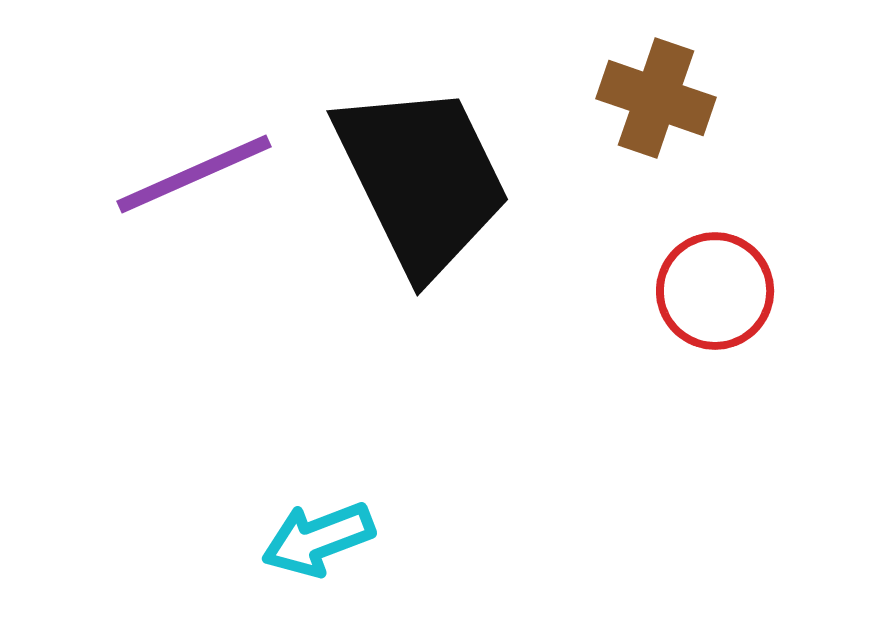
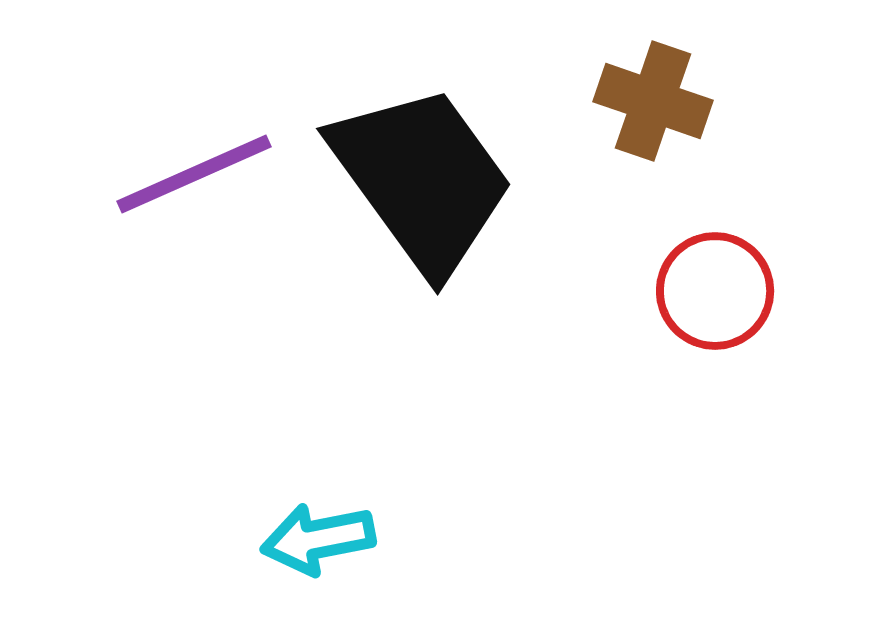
brown cross: moved 3 px left, 3 px down
black trapezoid: rotated 10 degrees counterclockwise
cyan arrow: rotated 10 degrees clockwise
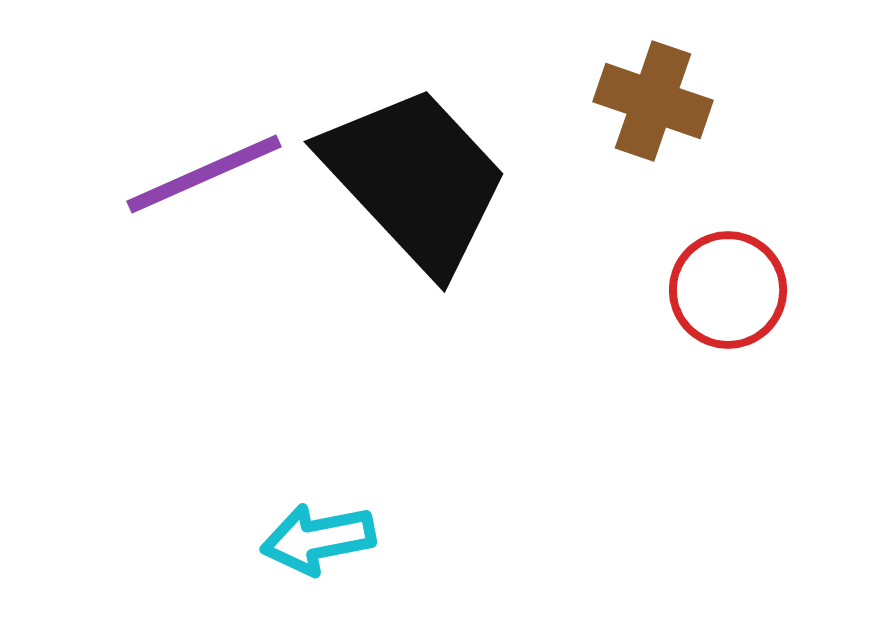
purple line: moved 10 px right
black trapezoid: moved 7 px left; rotated 7 degrees counterclockwise
red circle: moved 13 px right, 1 px up
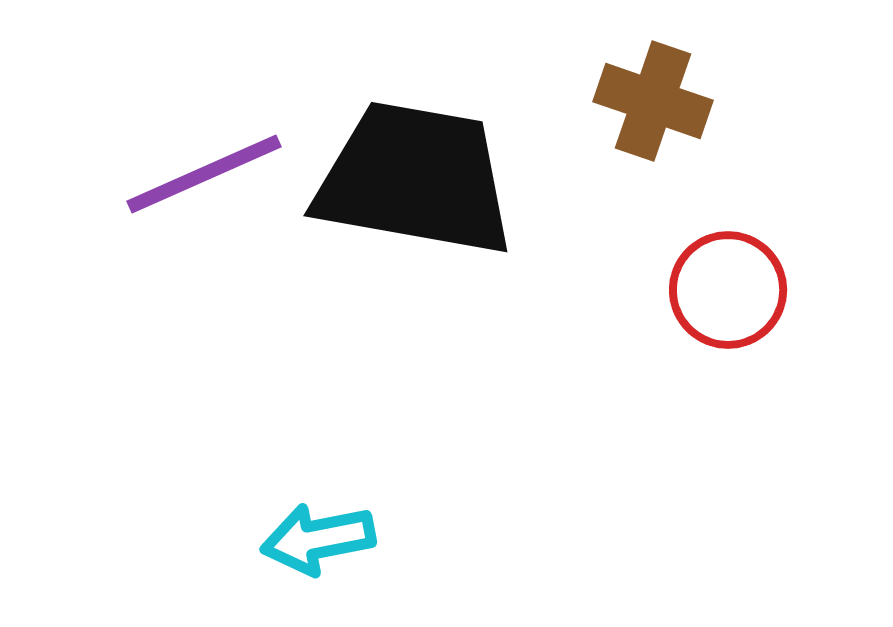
black trapezoid: rotated 37 degrees counterclockwise
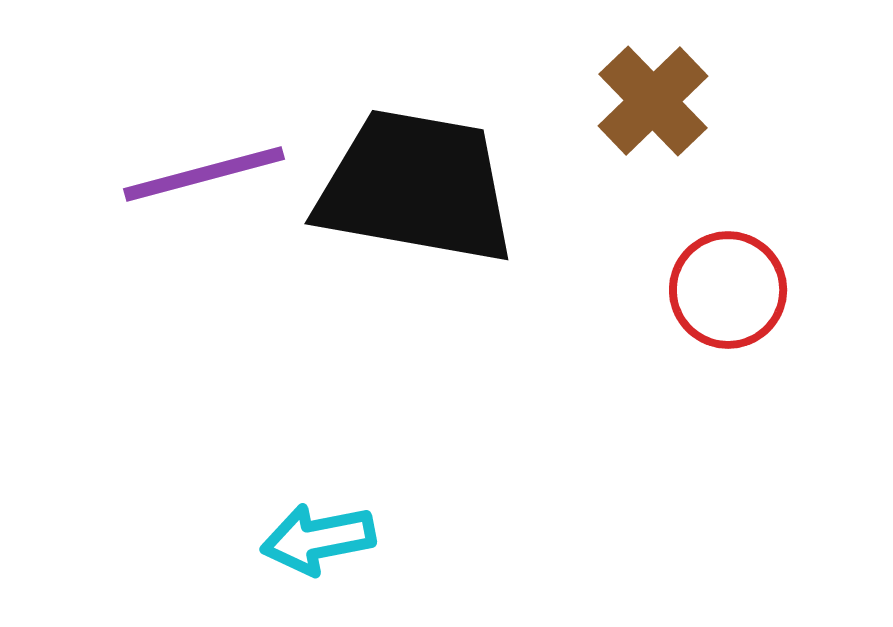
brown cross: rotated 27 degrees clockwise
purple line: rotated 9 degrees clockwise
black trapezoid: moved 1 px right, 8 px down
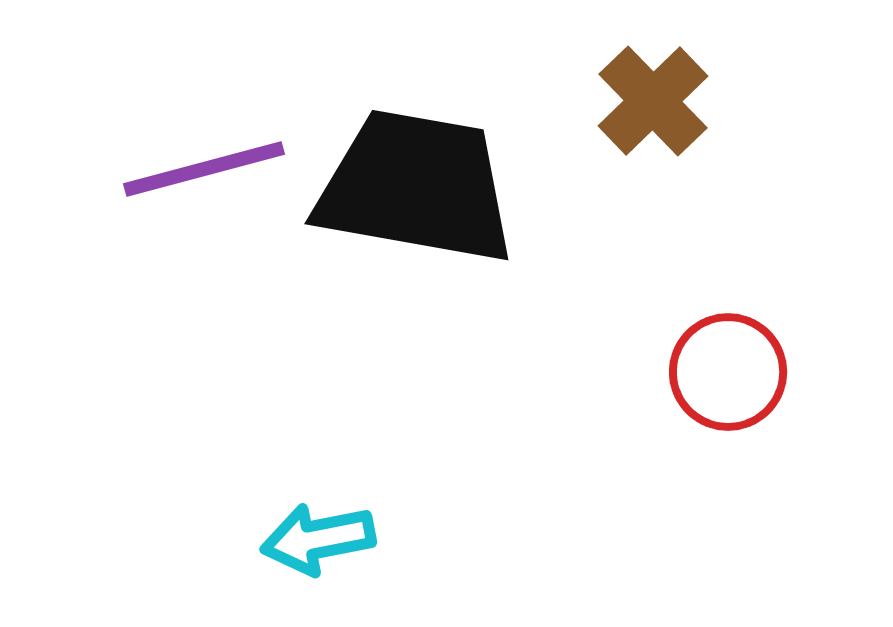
purple line: moved 5 px up
red circle: moved 82 px down
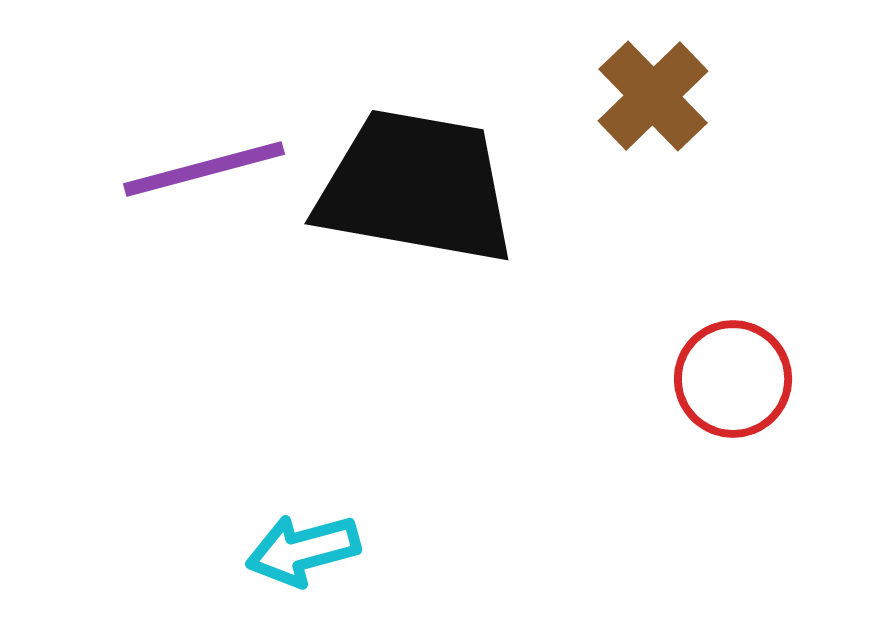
brown cross: moved 5 px up
red circle: moved 5 px right, 7 px down
cyan arrow: moved 15 px left, 11 px down; rotated 4 degrees counterclockwise
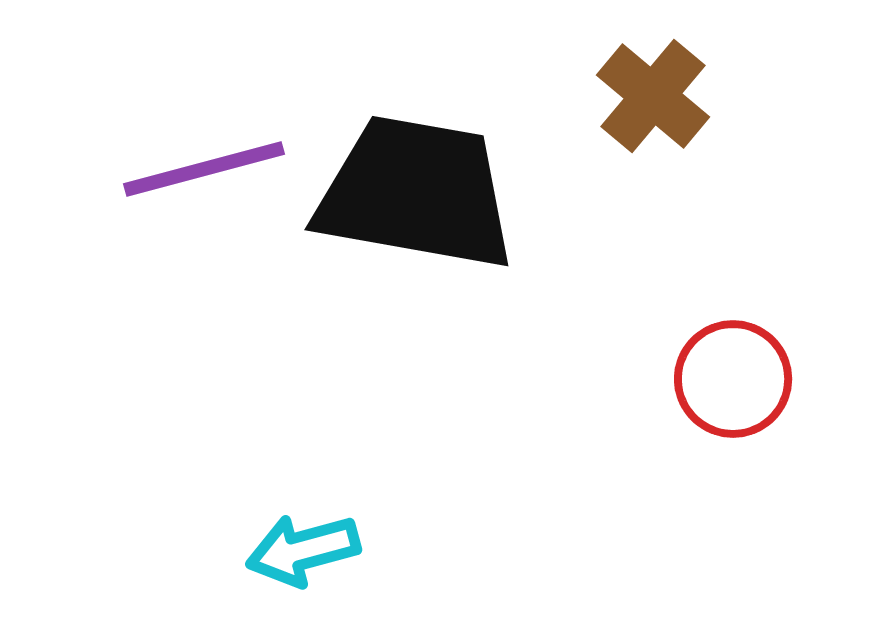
brown cross: rotated 6 degrees counterclockwise
black trapezoid: moved 6 px down
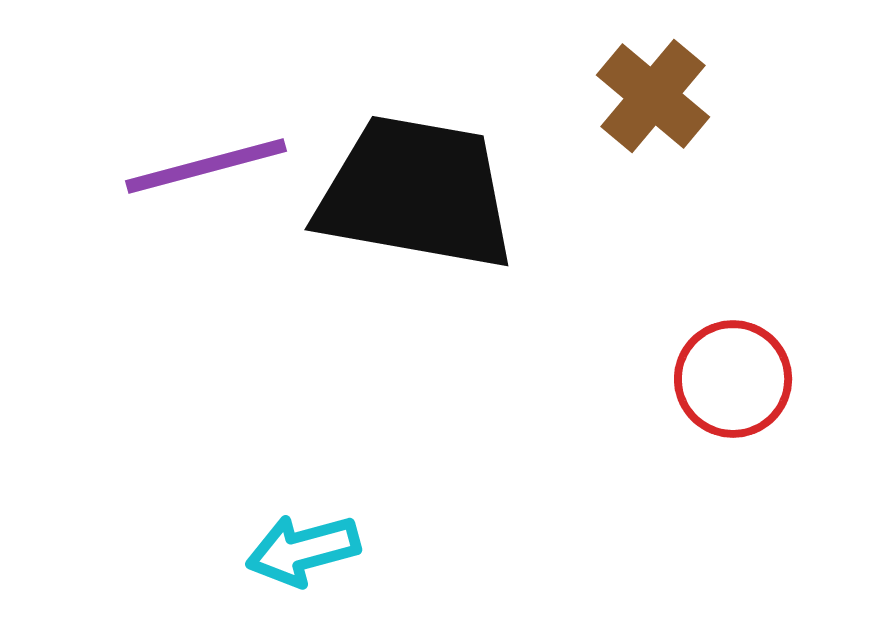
purple line: moved 2 px right, 3 px up
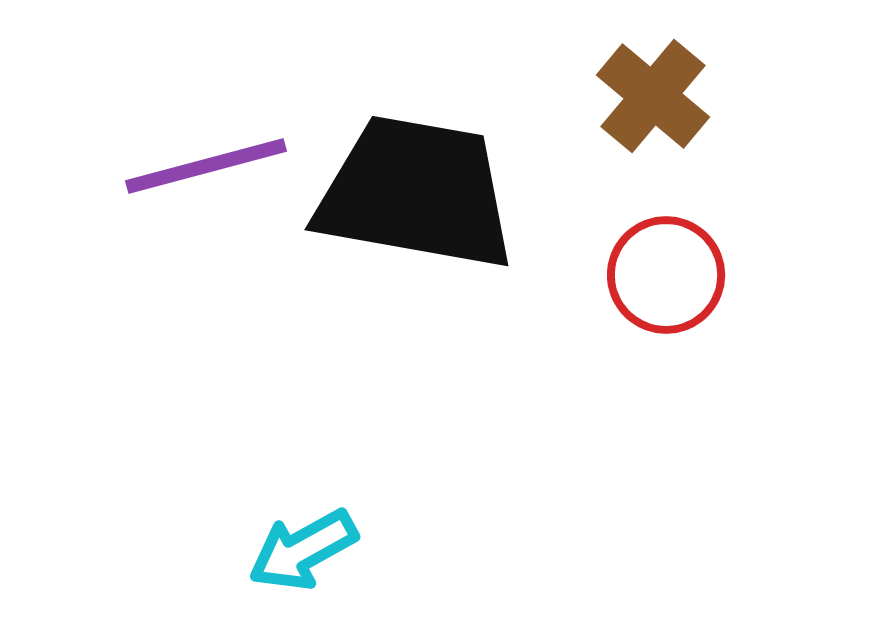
red circle: moved 67 px left, 104 px up
cyan arrow: rotated 14 degrees counterclockwise
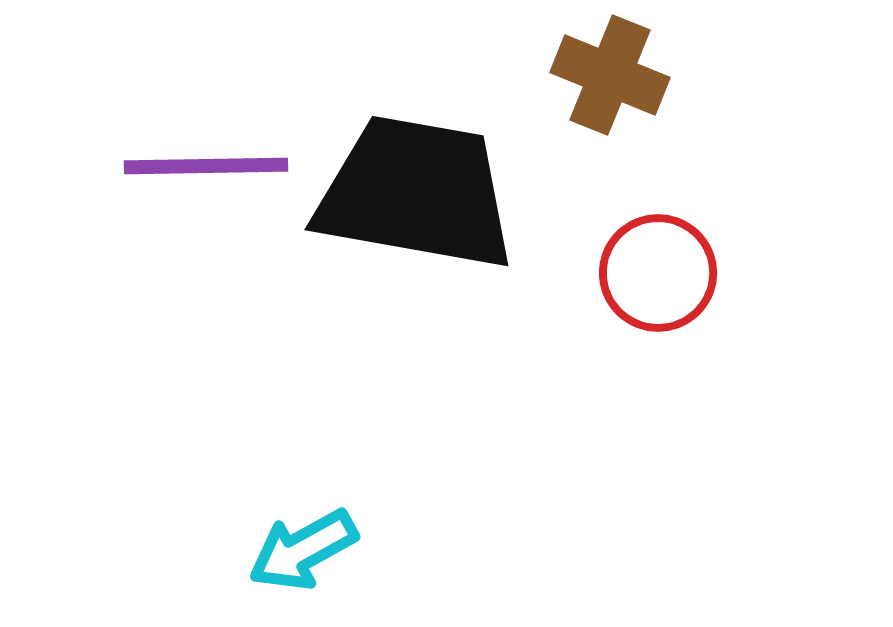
brown cross: moved 43 px left, 21 px up; rotated 18 degrees counterclockwise
purple line: rotated 14 degrees clockwise
red circle: moved 8 px left, 2 px up
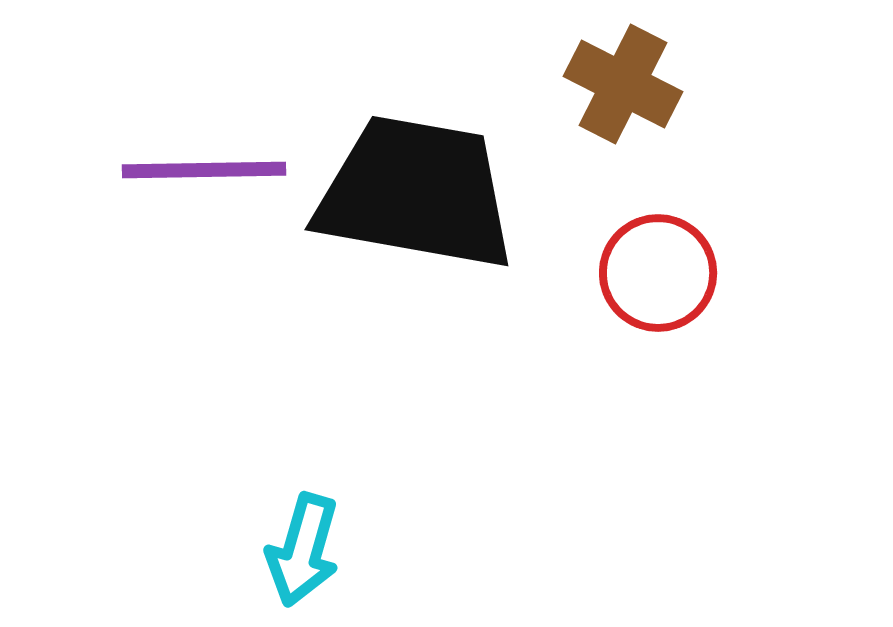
brown cross: moved 13 px right, 9 px down; rotated 5 degrees clockwise
purple line: moved 2 px left, 4 px down
cyan arrow: rotated 45 degrees counterclockwise
